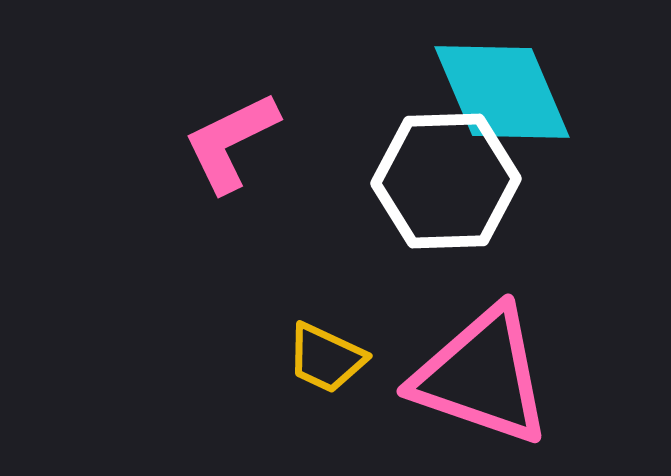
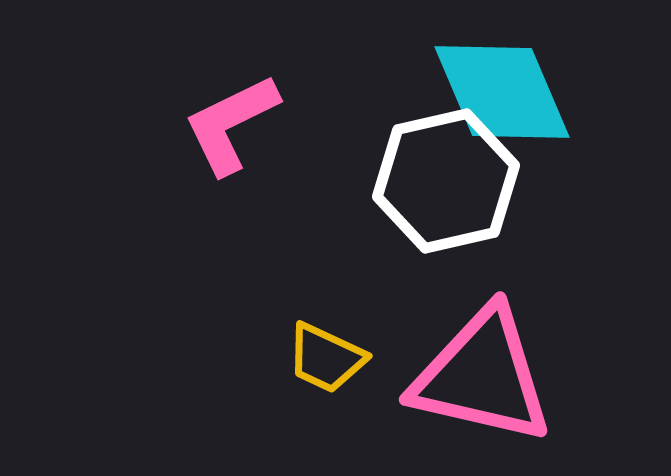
pink L-shape: moved 18 px up
white hexagon: rotated 11 degrees counterclockwise
pink triangle: rotated 6 degrees counterclockwise
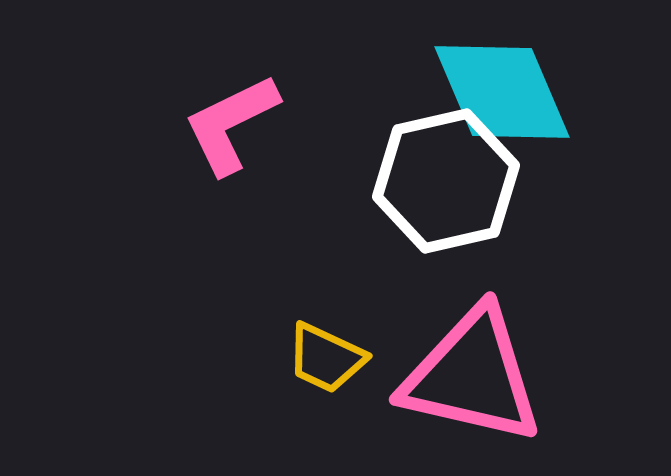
pink triangle: moved 10 px left
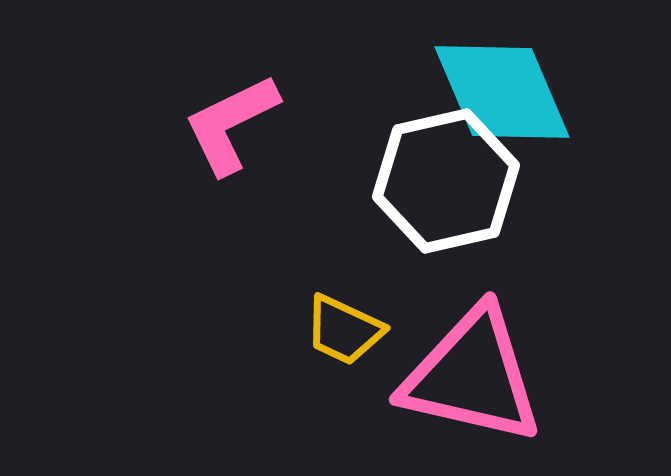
yellow trapezoid: moved 18 px right, 28 px up
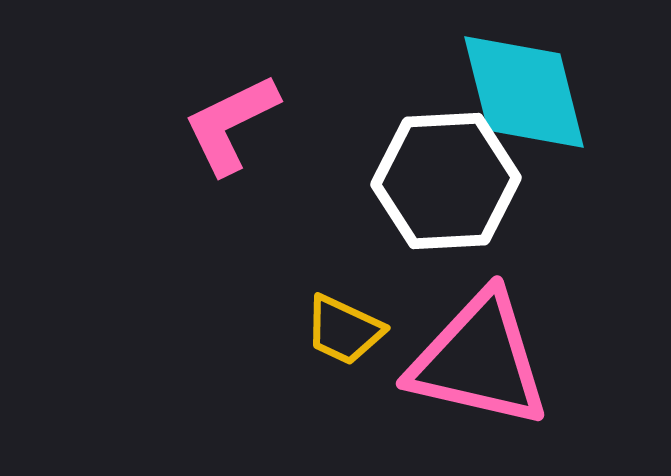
cyan diamond: moved 22 px right; rotated 9 degrees clockwise
white hexagon: rotated 10 degrees clockwise
pink triangle: moved 7 px right, 16 px up
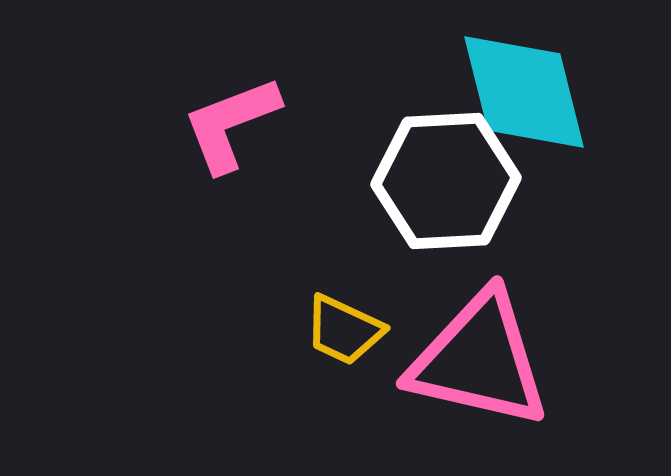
pink L-shape: rotated 5 degrees clockwise
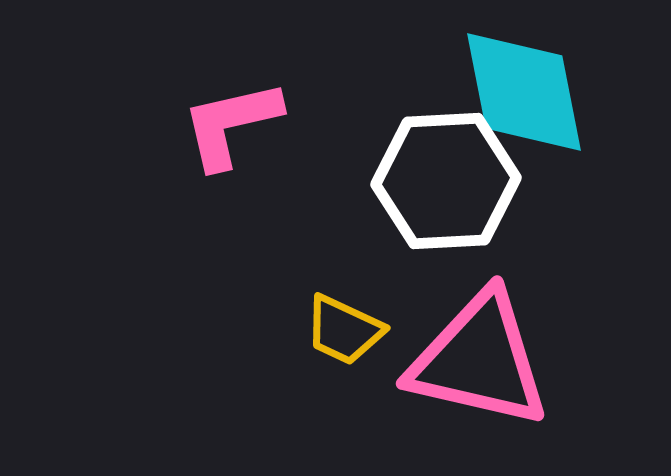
cyan diamond: rotated 3 degrees clockwise
pink L-shape: rotated 8 degrees clockwise
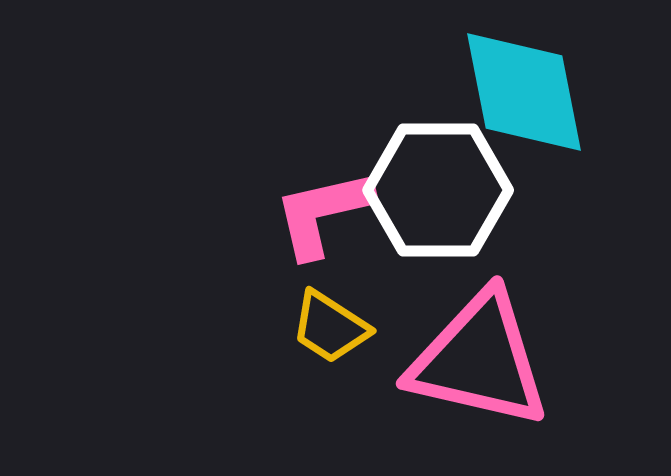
pink L-shape: moved 92 px right, 89 px down
white hexagon: moved 8 px left, 9 px down; rotated 3 degrees clockwise
yellow trapezoid: moved 14 px left, 3 px up; rotated 8 degrees clockwise
